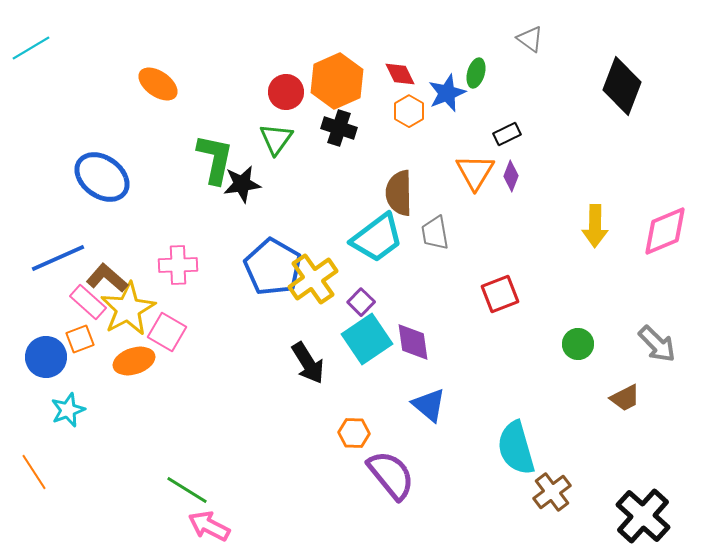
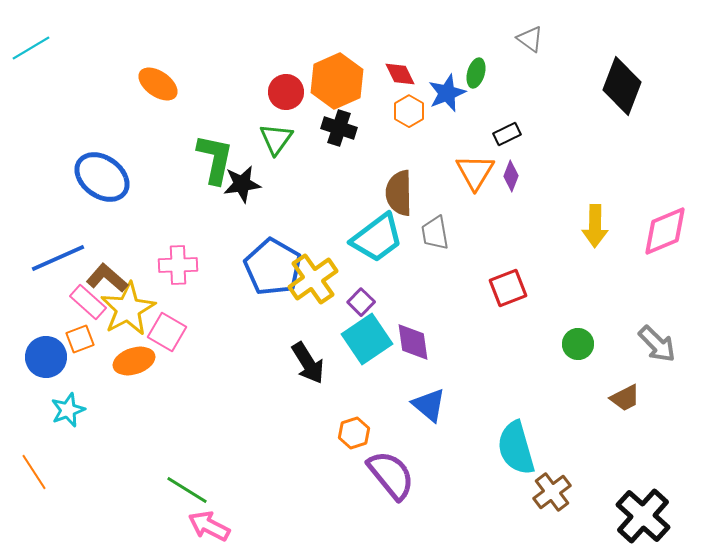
red square at (500, 294): moved 8 px right, 6 px up
orange hexagon at (354, 433): rotated 20 degrees counterclockwise
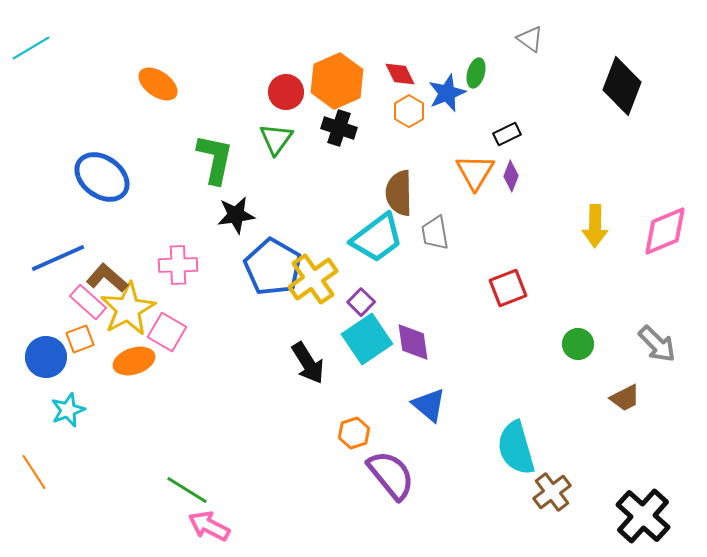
black star at (242, 184): moved 6 px left, 31 px down
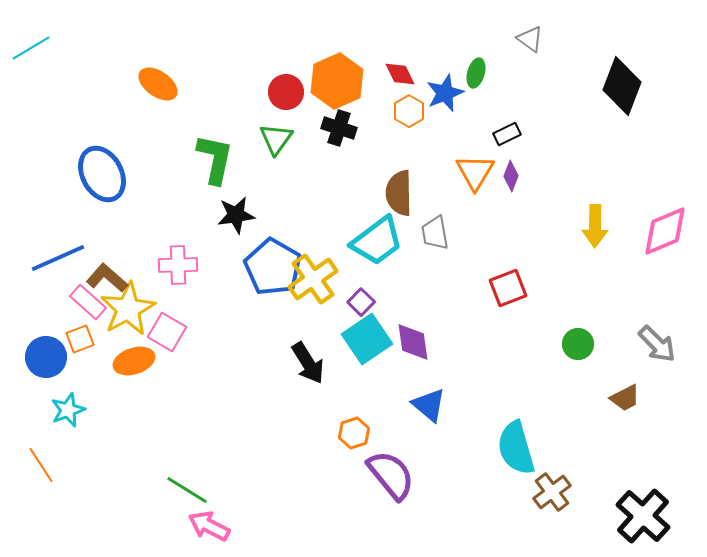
blue star at (447, 93): moved 2 px left
blue ellipse at (102, 177): moved 3 px up; rotated 26 degrees clockwise
cyan trapezoid at (377, 238): moved 3 px down
orange line at (34, 472): moved 7 px right, 7 px up
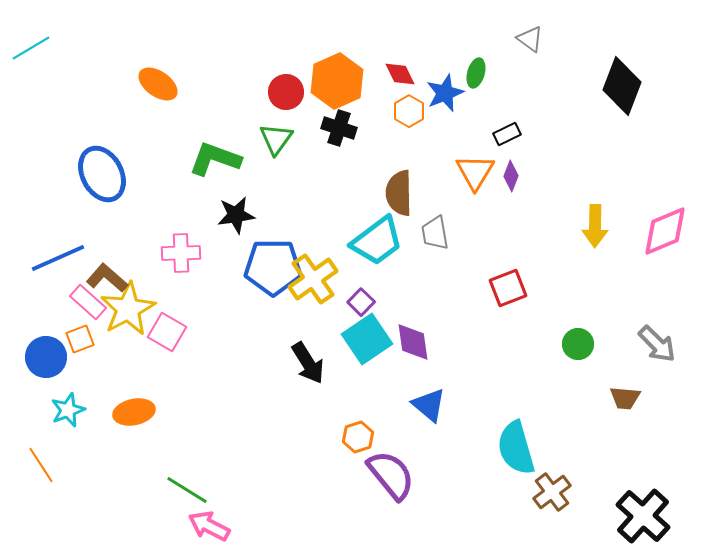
green L-shape at (215, 159): rotated 82 degrees counterclockwise
pink cross at (178, 265): moved 3 px right, 12 px up
blue pentagon at (273, 267): rotated 30 degrees counterclockwise
orange ellipse at (134, 361): moved 51 px down; rotated 6 degrees clockwise
brown trapezoid at (625, 398): rotated 32 degrees clockwise
orange hexagon at (354, 433): moved 4 px right, 4 px down
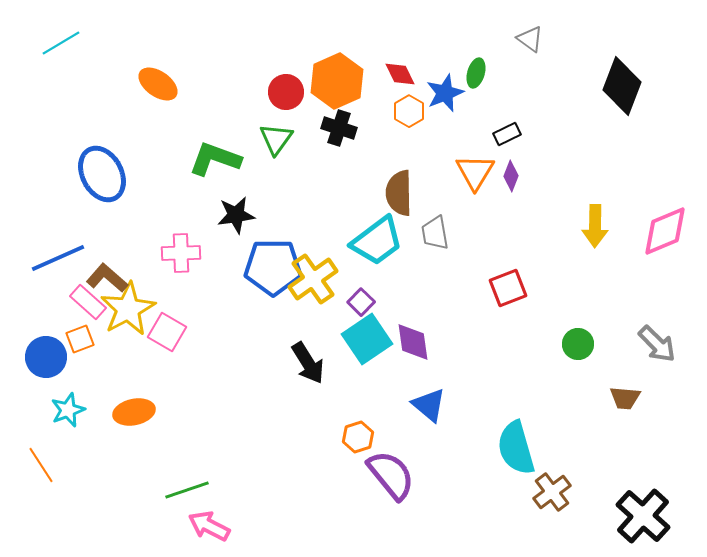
cyan line at (31, 48): moved 30 px right, 5 px up
green line at (187, 490): rotated 51 degrees counterclockwise
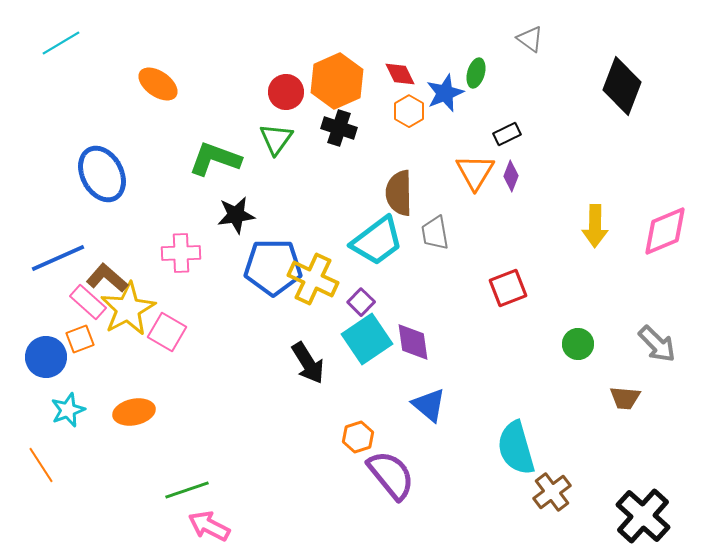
yellow cross at (313, 279): rotated 30 degrees counterclockwise
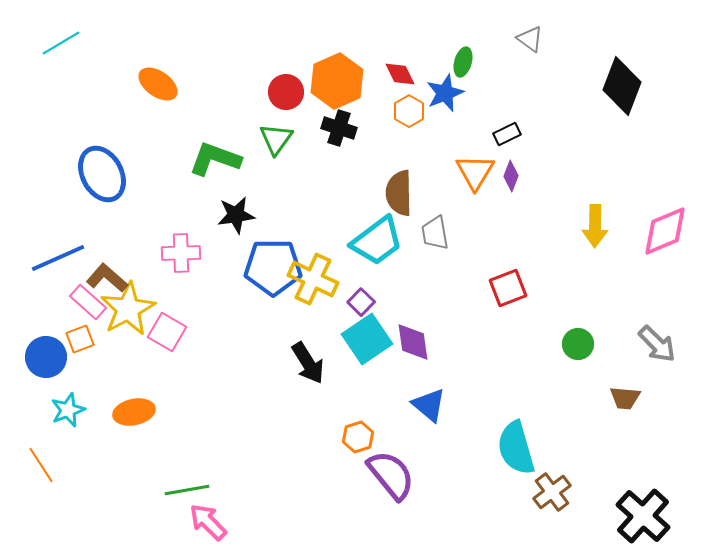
green ellipse at (476, 73): moved 13 px left, 11 px up
green line at (187, 490): rotated 9 degrees clockwise
pink arrow at (209, 526): moved 1 px left, 4 px up; rotated 18 degrees clockwise
